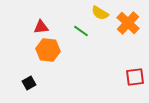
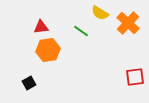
orange hexagon: rotated 15 degrees counterclockwise
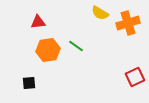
orange cross: rotated 30 degrees clockwise
red triangle: moved 3 px left, 5 px up
green line: moved 5 px left, 15 px down
red square: rotated 18 degrees counterclockwise
black square: rotated 24 degrees clockwise
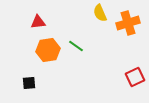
yellow semicircle: rotated 36 degrees clockwise
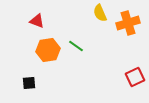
red triangle: moved 1 px left, 1 px up; rotated 28 degrees clockwise
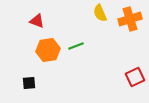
orange cross: moved 2 px right, 4 px up
green line: rotated 56 degrees counterclockwise
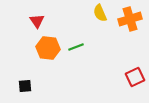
red triangle: rotated 35 degrees clockwise
green line: moved 1 px down
orange hexagon: moved 2 px up; rotated 15 degrees clockwise
black square: moved 4 px left, 3 px down
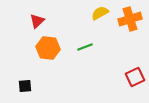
yellow semicircle: rotated 84 degrees clockwise
red triangle: rotated 21 degrees clockwise
green line: moved 9 px right
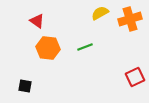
red triangle: rotated 42 degrees counterclockwise
black square: rotated 16 degrees clockwise
